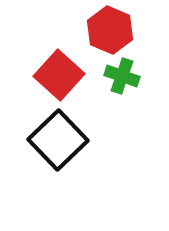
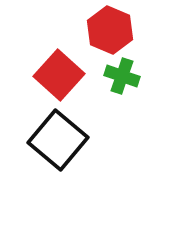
black square: rotated 6 degrees counterclockwise
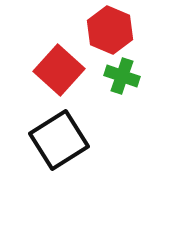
red square: moved 5 px up
black square: moved 1 px right; rotated 18 degrees clockwise
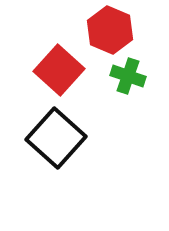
green cross: moved 6 px right
black square: moved 3 px left, 2 px up; rotated 16 degrees counterclockwise
